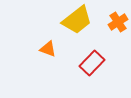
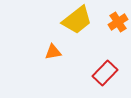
orange triangle: moved 5 px right, 3 px down; rotated 30 degrees counterclockwise
red rectangle: moved 13 px right, 10 px down
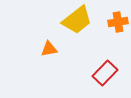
orange cross: rotated 24 degrees clockwise
orange triangle: moved 4 px left, 3 px up
